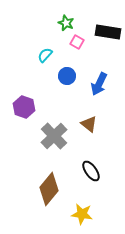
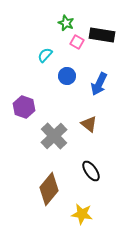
black rectangle: moved 6 px left, 3 px down
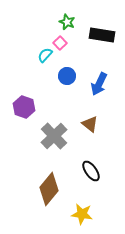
green star: moved 1 px right, 1 px up
pink square: moved 17 px left, 1 px down; rotated 16 degrees clockwise
brown triangle: moved 1 px right
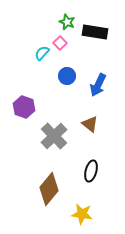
black rectangle: moved 7 px left, 3 px up
cyan semicircle: moved 3 px left, 2 px up
blue arrow: moved 1 px left, 1 px down
black ellipse: rotated 50 degrees clockwise
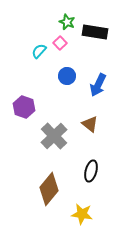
cyan semicircle: moved 3 px left, 2 px up
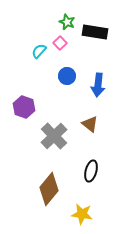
blue arrow: rotated 20 degrees counterclockwise
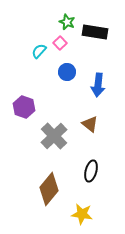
blue circle: moved 4 px up
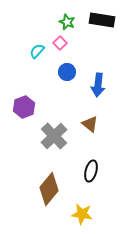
black rectangle: moved 7 px right, 12 px up
cyan semicircle: moved 2 px left
purple hexagon: rotated 20 degrees clockwise
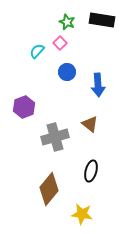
blue arrow: rotated 10 degrees counterclockwise
gray cross: moved 1 px right, 1 px down; rotated 28 degrees clockwise
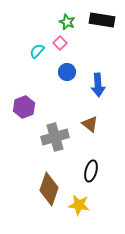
brown diamond: rotated 20 degrees counterclockwise
yellow star: moved 3 px left, 9 px up
